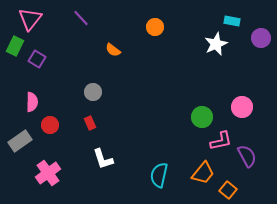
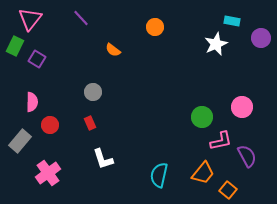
gray rectangle: rotated 15 degrees counterclockwise
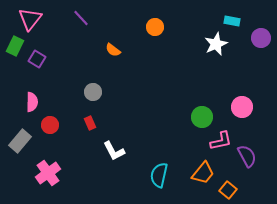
white L-shape: moved 11 px right, 8 px up; rotated 10 degrees counterclockwise
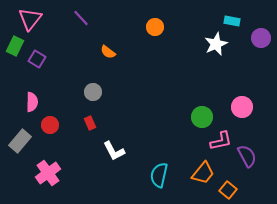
orange semicircle: moved 5 px left, 2 px down
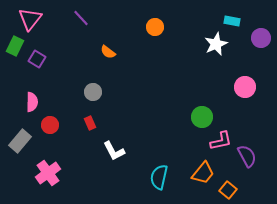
pink circle: moved 3 px right, 20 px up
cyan semicircle: moved 2 px down
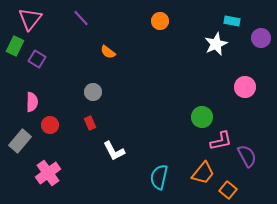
orange circle: moved 5 px right, 6 px up
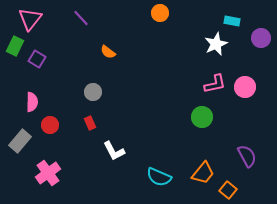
orange circle: moved 8 px up
pink L-shape: moved 6 px left, 57 px up
cyan semicircle: rotated 80 degrees counterclockwise
